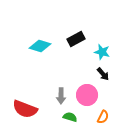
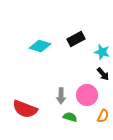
orange semicircle: moved 1 px up
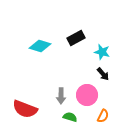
black rectangle: moved 1 px up
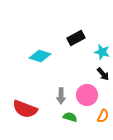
cyan diamond: moved 10 px down
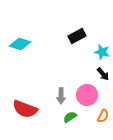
black rectangle: moved 1 px right, 2 px up
cyan diamond: moved 20 px left, 12 px up
green semicircle: rotated 48 degrees counterclockwise
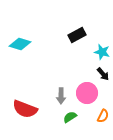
black rectangle: moved 1 px up
pink circle: moved 2 px up
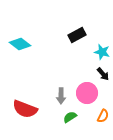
cyan diamond: rotated 20 degrees clockwise
